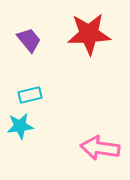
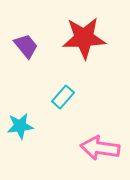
red star: moved 5 px left, 4 px down
purple trapezoid: moved 3 px left, 6 px down
cyan rectangle: moved 33 px right, 2 px down; rotated 35 degrees counterclockwise
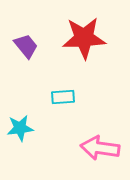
cyan rectangle: rotated 45 degrees clockwise
cyan star: moved 2 px down
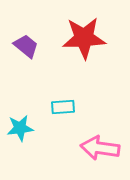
purple trapezoid: rotated 12 degrees counterclockwise
cyan rectangle: moved 10 px down
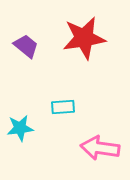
red star: rotated 6 degrees counterclockwise
